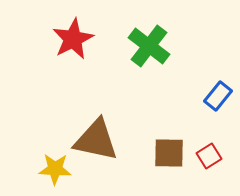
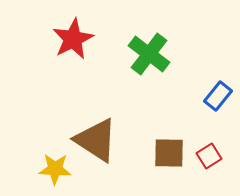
green cross: moved 8 px down
brown triangle: rotated 21 degrees clockwise
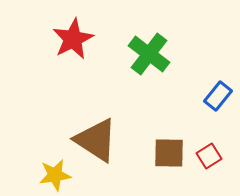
yellow star: moved 6 px down; rotated 12 degrees counterclockwise
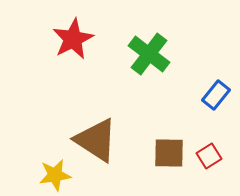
blue rectangle: moved 2 px left, 1 px up
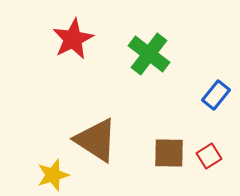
yellow star: moved 2 px left; rotated 8 degrees counterclockwise
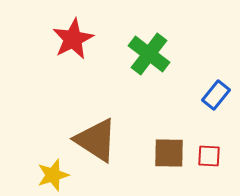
red square: rotated 35 degrees clockwise
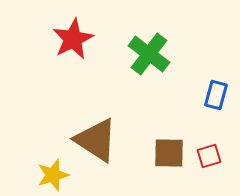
blue rectangle: rotated 24 degrees counterclockwise
red square: rotated 20 degrees counterclockwise
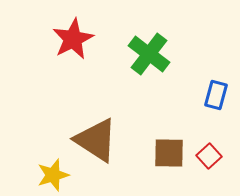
red square: rotated 25 degrees counterclockwise
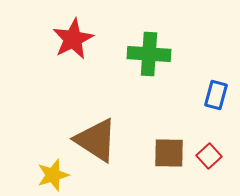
green cross: rotated 33 degrees counterclockwise
